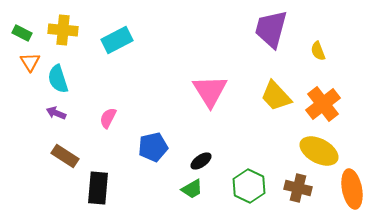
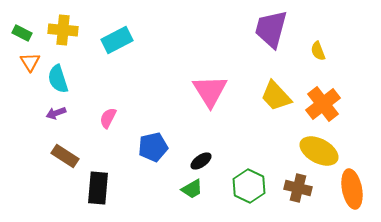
purple arrow: rotated 42 degrees counterclockwise
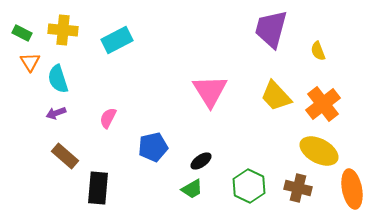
brown rectangle: rotated 8 degrees clockwise
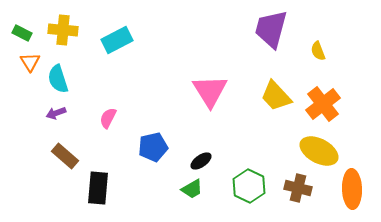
orange ellipse: rotated 9 degrees clockwise
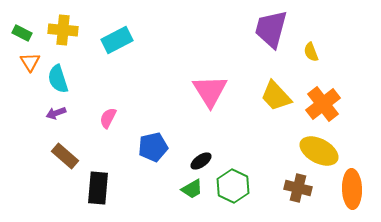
yellow semicircle: moved 7 px left, 1 px down
green hexagon: moved 16 px left
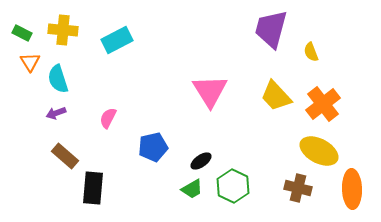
black rectangle: moved 5 px left
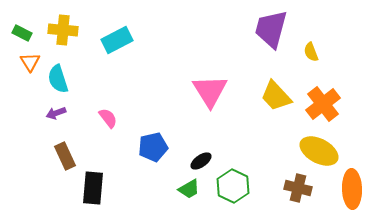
pink semicircle: rotated 115 degrees clockwise
brown rectangle: rotated 24 degrees clockwise
green trapezoid: moved 3 px left
